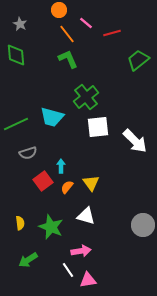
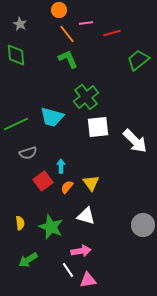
pink line: rotated 48 degrees counterclockwise
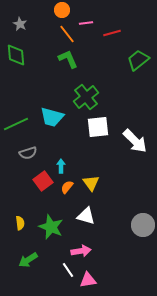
orange circle: moved 3 px right
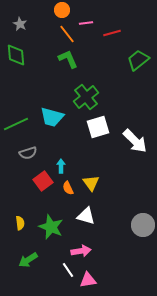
white square: rotated 10 degrees counterclockwise
orange semicircle: moved 1 px right, 1 px down; rotated 64 degrees counterclockwise
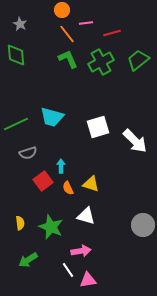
green cross: moved 15 px right, 35 px up; rotated 10 degrees clockwise
yellow triangle: moved 1 px down; rotated 36 degrees counterclockwise
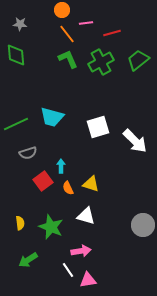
gray star: rotated 24 degrees counterclockwise
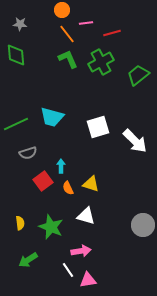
green trapezoid: moved 15 px down
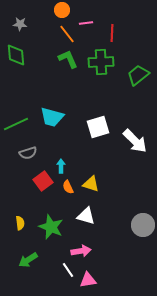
red line: rotated 72 degrees counterclockwise
green cross: rotated 25 degrees clockwise
orange semicircle: moved 1 px up
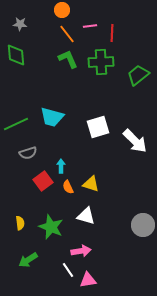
pink line: moved 4 px right, 3 px down
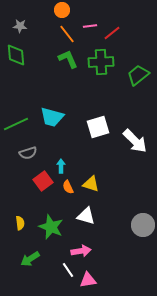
gray star: moved 2 px down
red line: rotated 48 degrees clockwise
green arrow: moved 2 px right, 1 px up
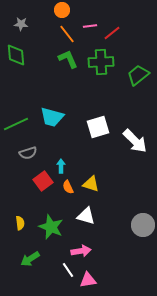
gray star: moved 1 px right, 2 px up
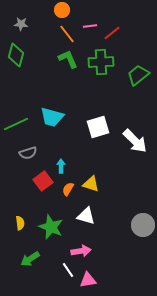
green diamond: rotated 20 degrees clockwise
orange semicircle: moved 2 px down; rotated 56 degrees clockwise
